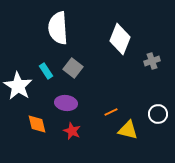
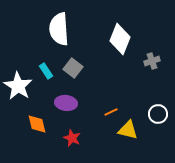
white semicircle: moved 1 px right, 1 px down
red star: moved 7 px down
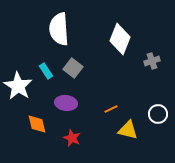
orange line: moved 3 px up
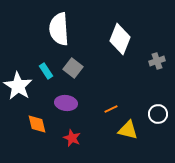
gray cross: moved 5 px right
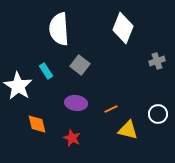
white diamond: moved 3 px right, 11 px up
gray square: moved 7 px right, 3 px up
purple ellipse: moved 10 px right
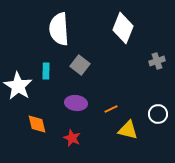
cyan rectangle: rotated 35 degrees clockwise
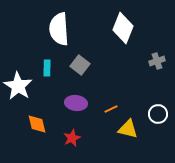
cyan rectangle: moved 1 px right, 3 px up
yellow triangle: moved 1 px up
red star: rotated 24 degrees clockwise
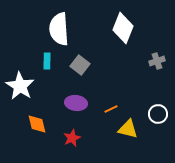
cyan rectangle: moved 7 px up
white star: moved 2 px right
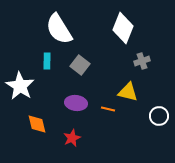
white semicircle: rotated 28 degrees counterclockwise
gray cross: moved 15 px left
orange line: moved 3 px left; rotated 40 degrees clockwise
white circle: moved 1 px right, 2 px down
yellow triangle: moved 37 px up
